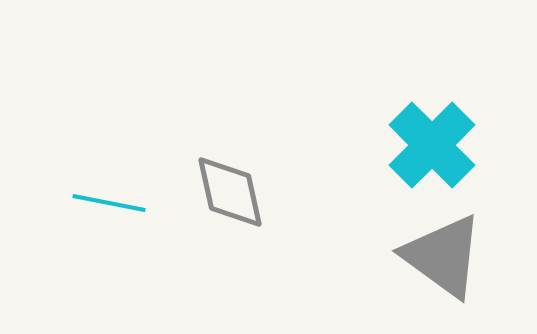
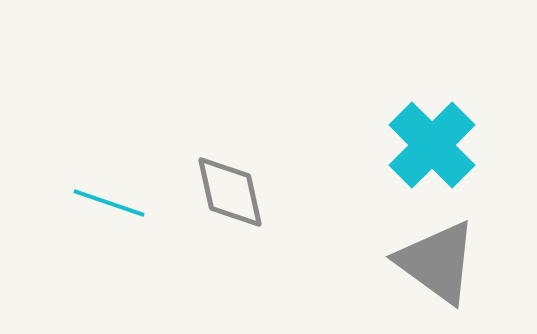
cyan line: rotated 8 degrees clockwise
gray triangle: moved 6 px left, 6 px down
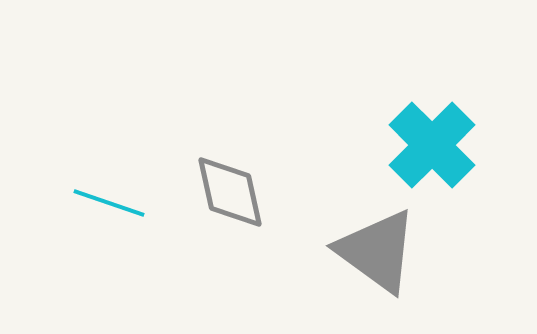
gray triangle: moved 60 px left, 11 px up
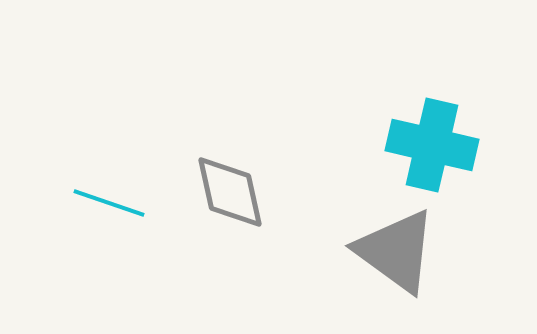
cyan cross: rotated 32 degrees counterclockwise
gray triangle: moved 19 px right
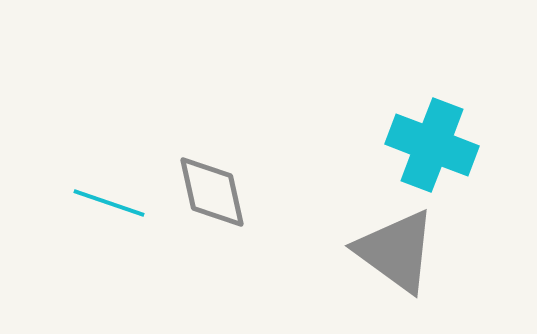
cyan cross: rotated 8 degrees clockwise
gray diamond: moved 18 px left
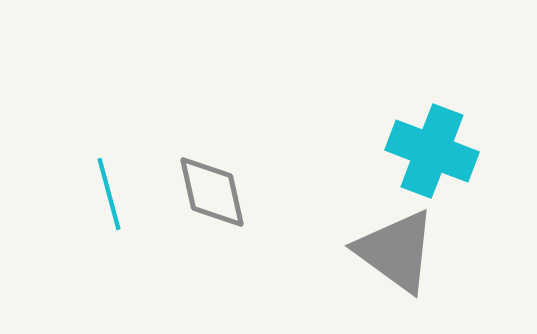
cyan cross: moved 6 px down
cyan line: moved 9 px up; rotated 56 degrees clockwise
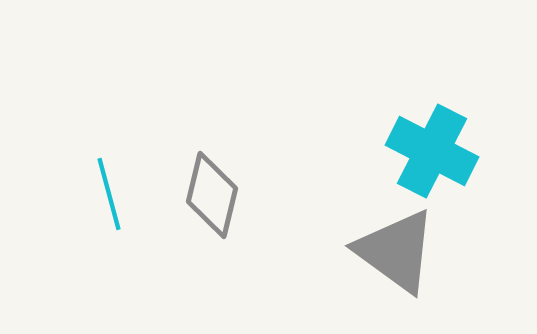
cyan cross: rotated 6 degrees clockwise
gray diamond: moved 3 px down; rotated 26 degrees clockwise
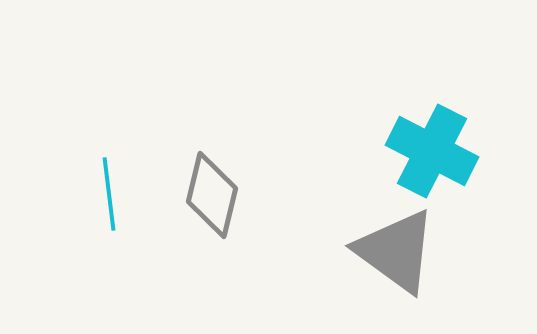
cyan line: rotated 8 degrees clockwise
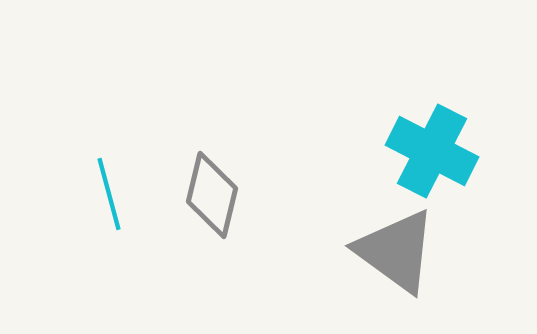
cyan line: rotated 8 degrees counterclockwise
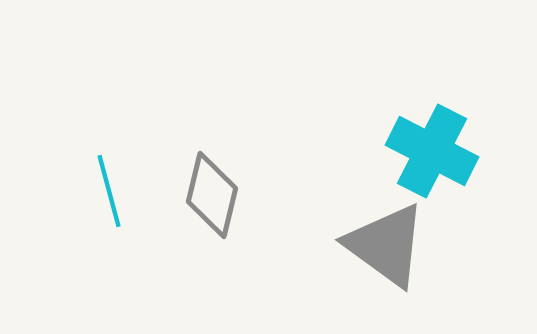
cyan line: moved 3 px up
gray triangle: moved 10 px left, 6 px up
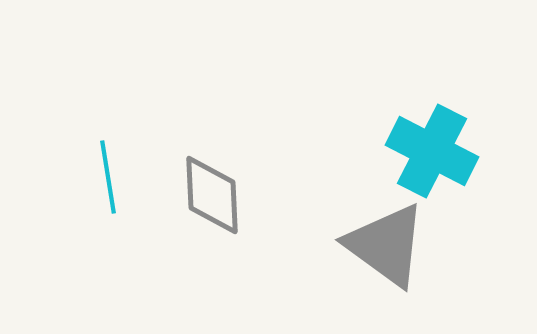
cyan line: moved 1 px left, 14 px up; rotated 6 degrees clockwise
gray diamond: rotated 16 degrees counterclockwise
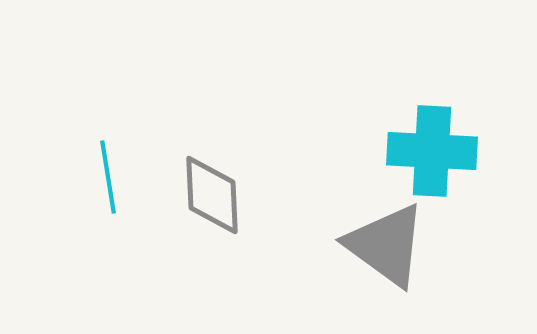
cyan cross: rotated 24 degrees counterclockwise
